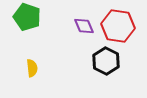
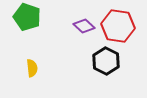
purple diamond: rotated 25 degrees counterclockwise
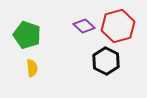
green pentagon: moved 18 px down
red hexagon: rotated 24 degrees counterclockwise
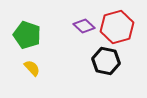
red hexagon: moved 1 px left, 1 px down
black hexagon: rotated 16 degrees counterclockwise
yellow semicircle: rotated 36 degrees counterclockwise
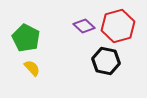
red hexagon: moved 1 px right, 1 px up
green pentagon: moved 1 px left, 3 px down; rotated 8 degrees clockwise
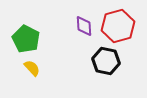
purple diamond: rotated 45 degrees clockwise
green pentagon: moved 1 px down
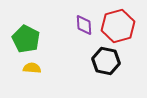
purple diamond: moved 1 px up
yellow semicircle: rotated 42 degrees counterclockwise
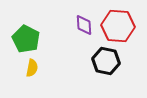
red hexagon: rotated 20 degrees clockwise
yellow semicircle: rotated 96 degrees clockwise
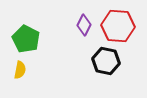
purple diamond: rotated 30 degrees clockwise
yellow semicircle: moved 12 px left, 2 px down
